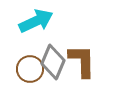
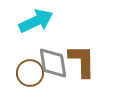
gray diamond: moved 1 px down; rotated 32 degrees counterclockwise
brown circle: moved 4 px down
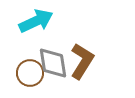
brown L-shape: rotated 33 degrees clockwise
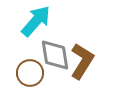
cyan arrow: rotated 24 degrees counterclockwise
gray diamond: moved 2 px right, 8 px up
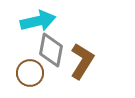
cyan arrow: moved 2 px right; rotated 36 degrees clockwise
gray diamond: moved 4 px left, 5 px up; rotated 20 degrees clockwise
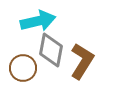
brown circle: moved 7 px left, 5 px up
